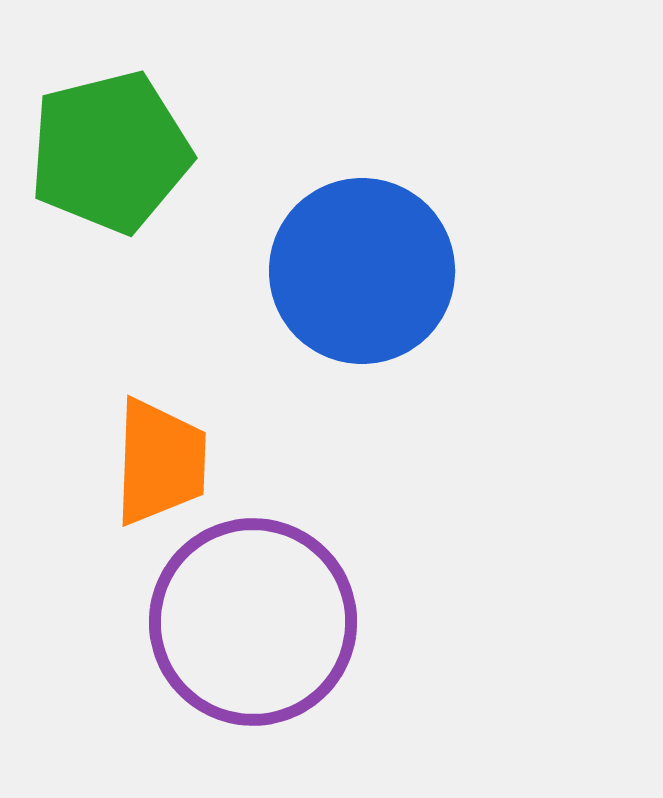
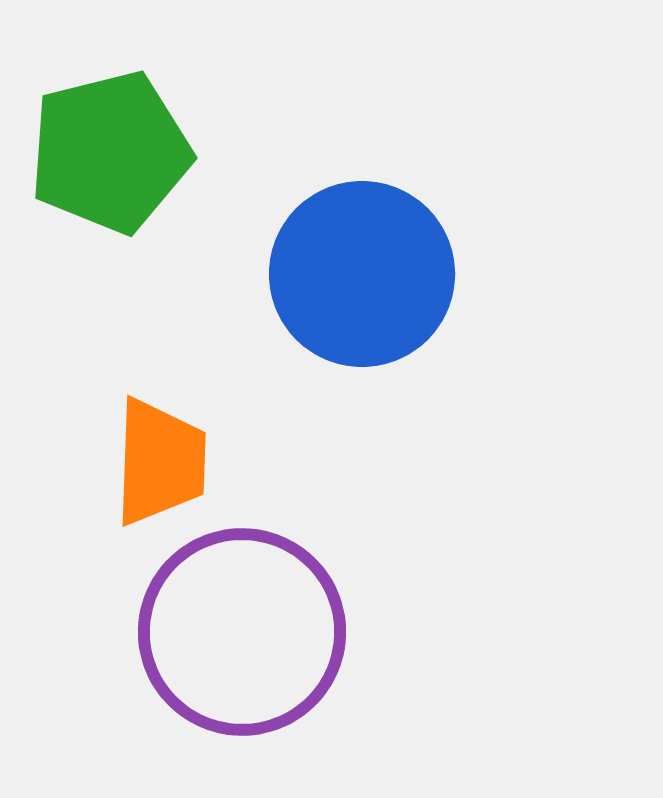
blue circle: moved 3 px down
purple circle: moved 11 px left, 10 px down
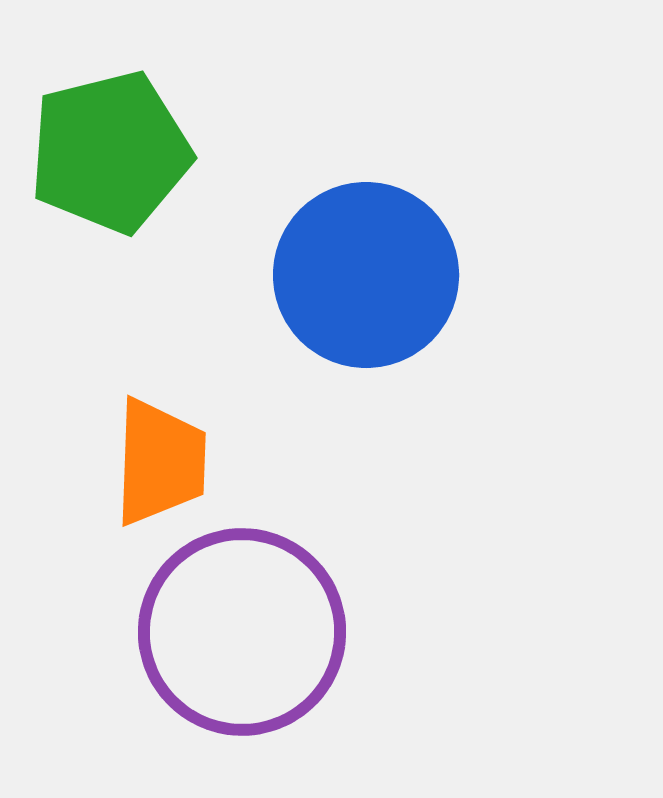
blue circle: moved 4 px right, 1 px down
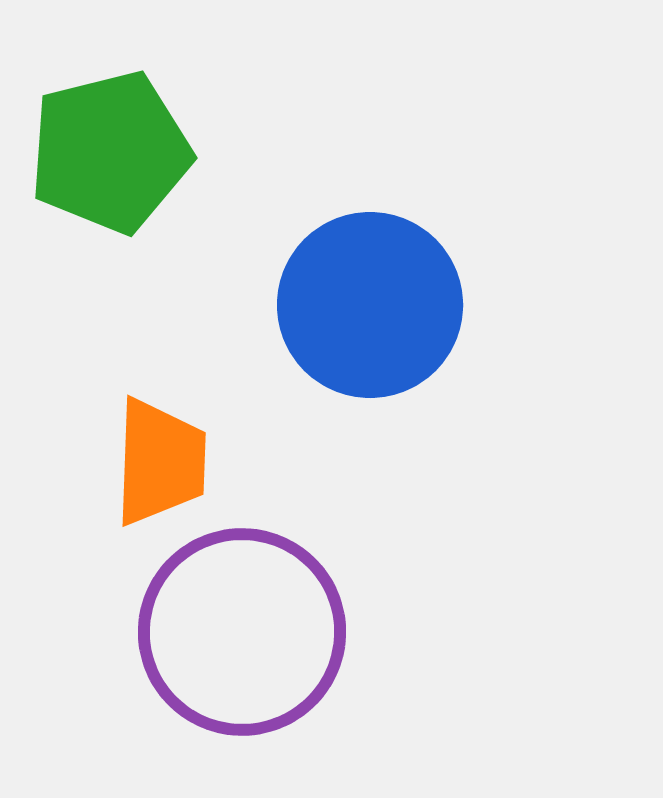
blue circle: moved 4 px right, 30 px down
